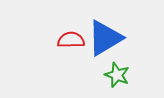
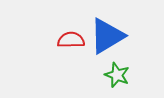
blue triangle: moved 2 px right, 2 px up
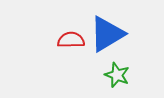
blue triangle: moved 2 px up
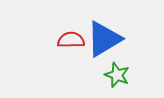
blue triangle: moved 3 px left, 5 px down
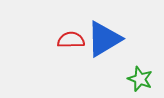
green star: moved 23 px right, 4 px down
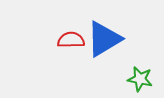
green star: rotated 10 degrees counterclockwise
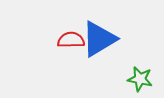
blue triangle: moved 5 px left
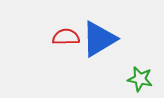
red semicircle: moved 5 px left, 3 px up
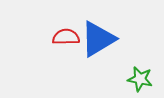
blue triangle: moved 1 px left
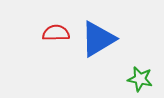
red semicircle: moved 10 px left, 4 px up
